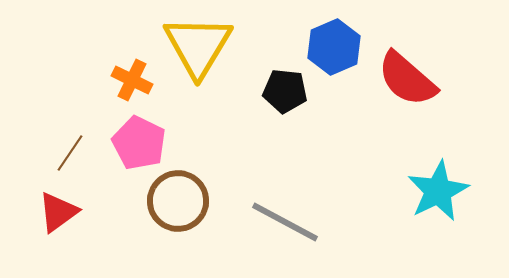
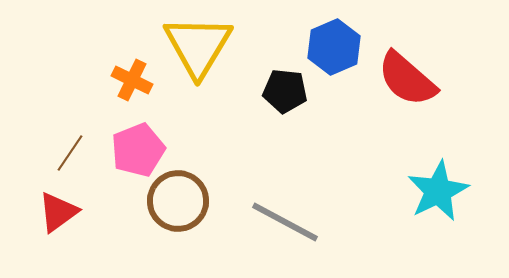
pink pentagon: moved 1 px left, 7 px down; rotated 24 degrees clockwise
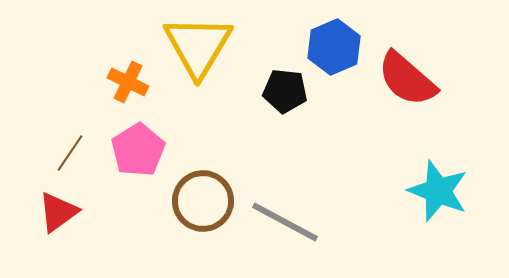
orange cross: moved 4 px left, 2 px down
pink pentagon: rotated 10 degrees counterclockwise
cyan star: rotated 24 degrees counterclockwise
brown circle: moved 25 px right
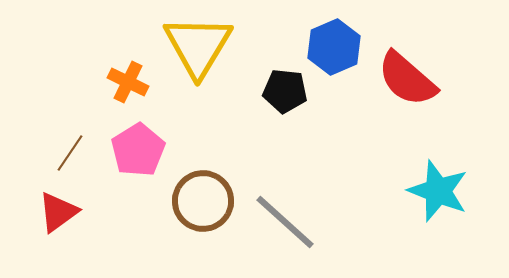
gray line: rotated 14 degrees clockwise
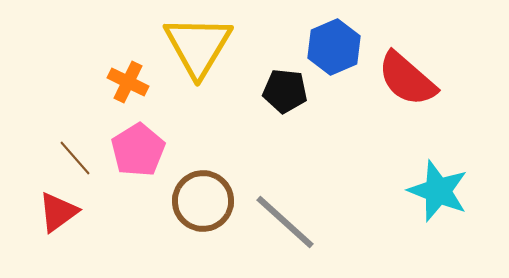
brown line: moved 5 px right, 5 px down; rotated 75 degrees counterclockwise
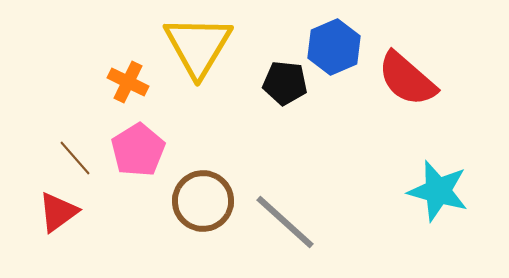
black pentagon: moved 8 px up
cyan star: rotated 6 degrees counterclockwise
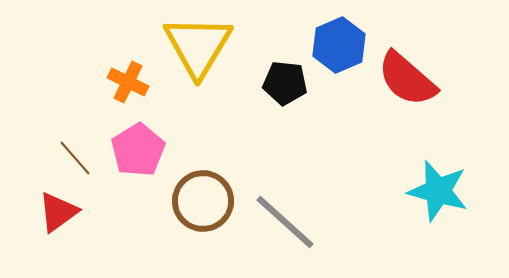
blue hexagon: moved 5 px right, 2 px up
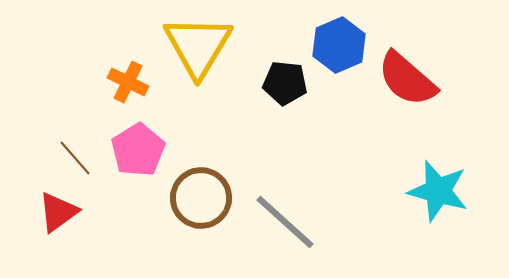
brown circle: moved 2 px left, 3 px up
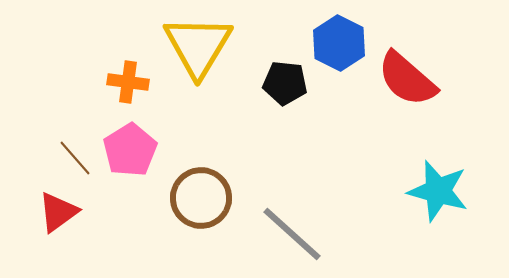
blue hexagon: moved 2 px up; rotated 10 degrees counterclockwise
orange cross: rotated 18 degrees counterclockwise
pink pentagon: moved 8 px left
gray line: moved 7 px right, 12 px down
